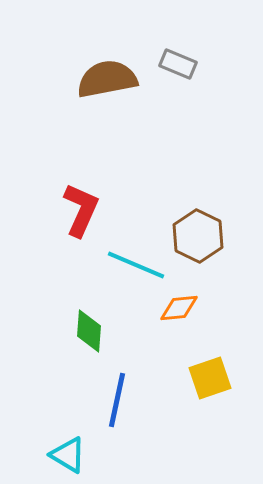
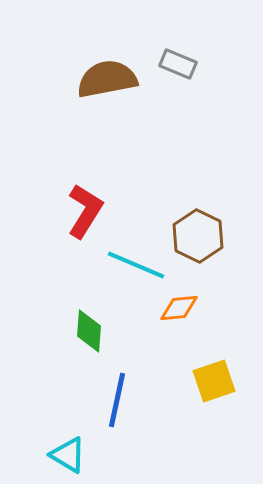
red L-shape: moved 4 px right, 1 px down; rotated 8 degrees clockwise
yellow square: moved 4 px right, 3 px down
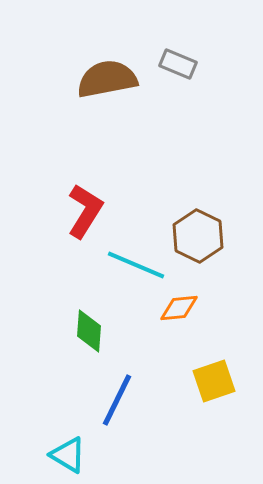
blue line: rotated 14 degrees clockwise
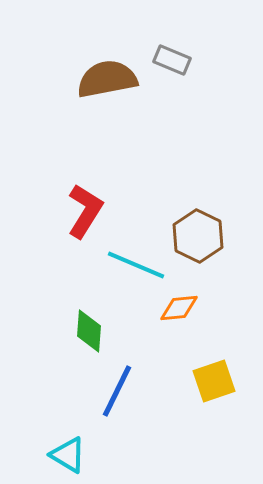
gray rectangle: moved 6 px left, 4 px up
blue line: moved 9 px up
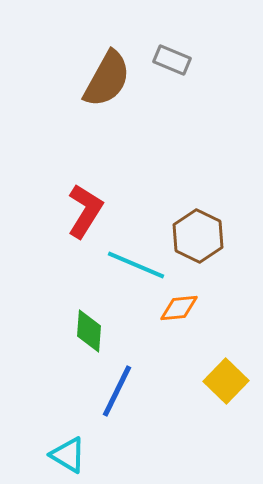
brown semicircle: rotated 130 degrees clockwise
yellow square: moved 12 px right; rotated 27 degrees counterclockwise
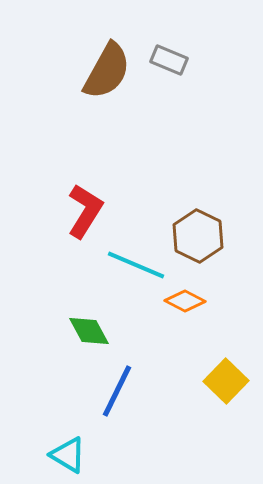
gray rectangle: moved 3 px left
brown semicircle: moved 8 px up
orange diamond: moved 6 px right, 7 px up; rotated 33 degrees clockwise
green diamond: rotated 33 degrees counterclockwise
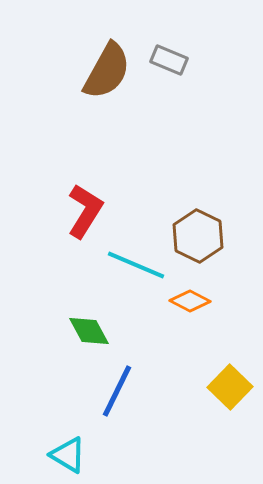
orange diamond: moved 5 px right
yellow square: moved 4 px right, 6 px down
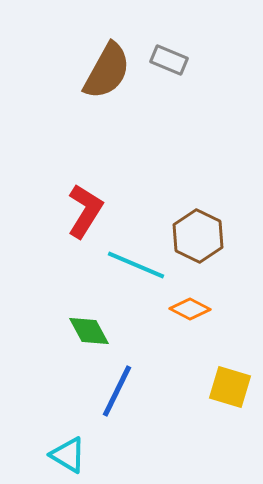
orange diamond: moved 8 px down
yellow square: rotated 27 degrees counterclockwise
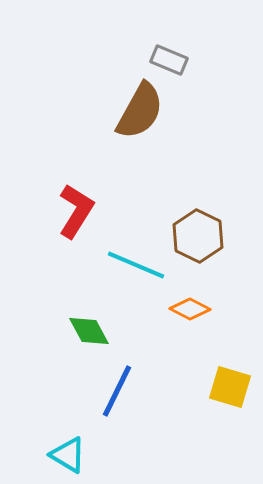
brown semicircle: moved 33 px right, 40 px down
red L-shape: moved 9 px left
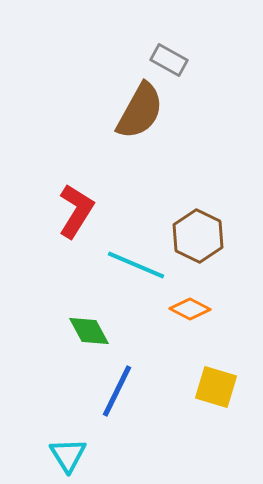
gray rectangle: rotated 6 degrees clockwise
yellow square: moved 14 px left
cyan triangle: rotated 27 degrees clockwise
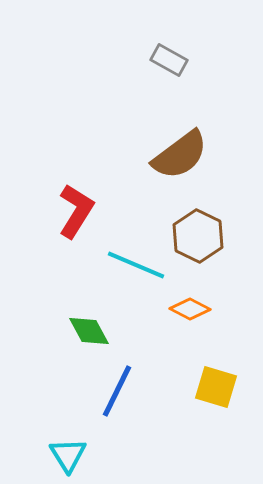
brown semicircle: moved 40 px right, 44 px down; rotated 24 degrees clockwise
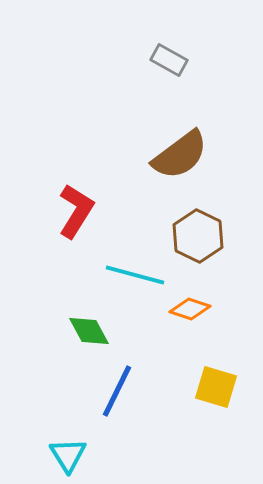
cyan line: moved 1 px left, 10 px down; rotated 8 degrees counterclockwise
orange diamond: rotated 9 degrees counterclockwise
